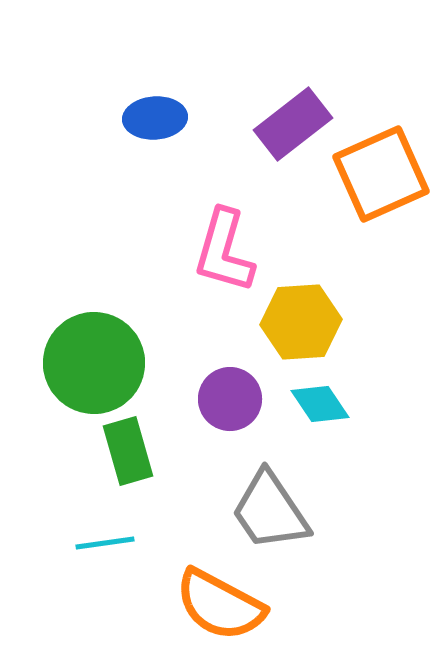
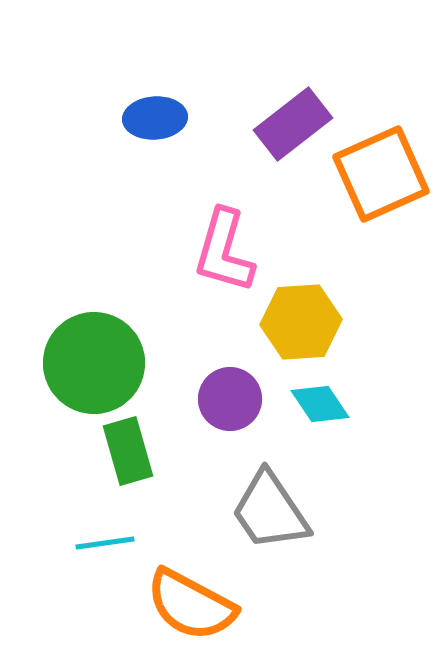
orange semicircle: moved 29 px left
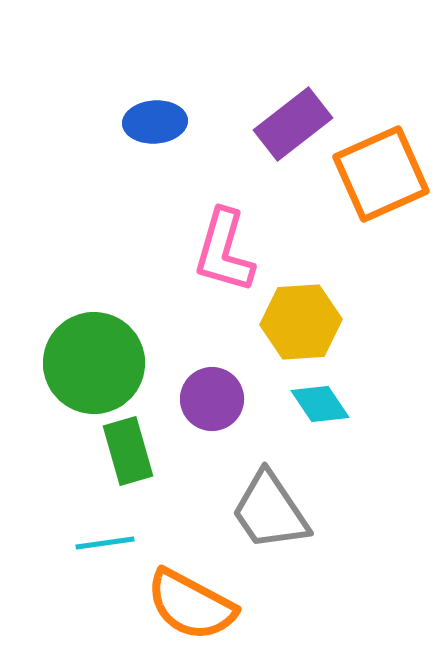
blue ellipse: moved 4 px down
purple circle: moved 18 px left
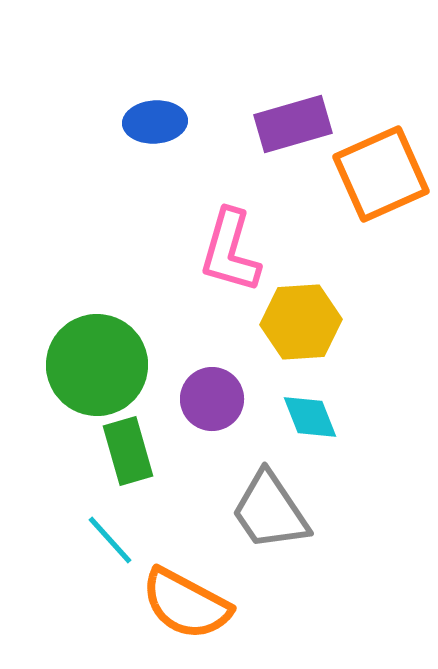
purple rectangle: rotated 22 degrees clockwise
pink L-shape: moved 6 px right
green circle: moved 3 px right, 2 px down
cyan diamond: moved 10 px left, 13 px down; rotated 12 degrees clockwise
cyan line: moved 5 px right, 3 px up; rotated 56 degrees clockwise
orange semicircle: moved 5 px left, 1 px up
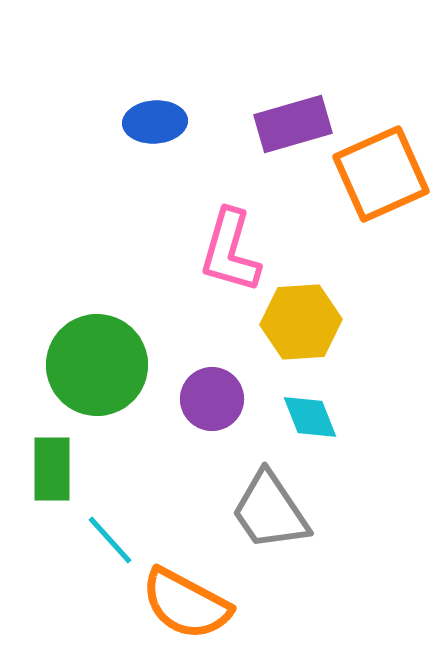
green rectangle: moved 76 px left, 18 px down; rotated 16 degrees clockwise
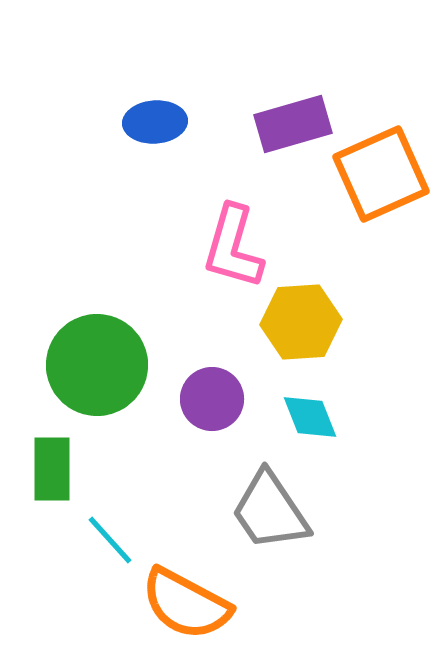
pink L-shape: moved 3 px right, 4 px up
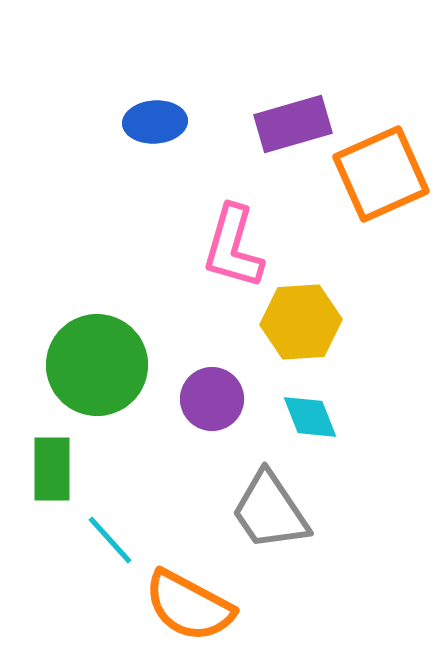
orange semicircle: moved 3 px right, 2 px down
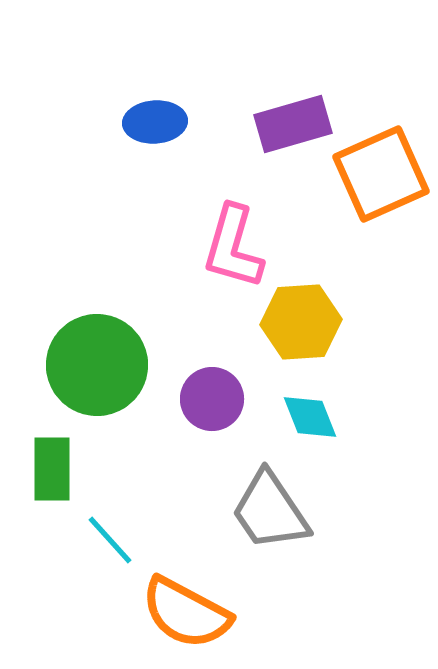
orange semicircle: moved 3 px left, 7 px down
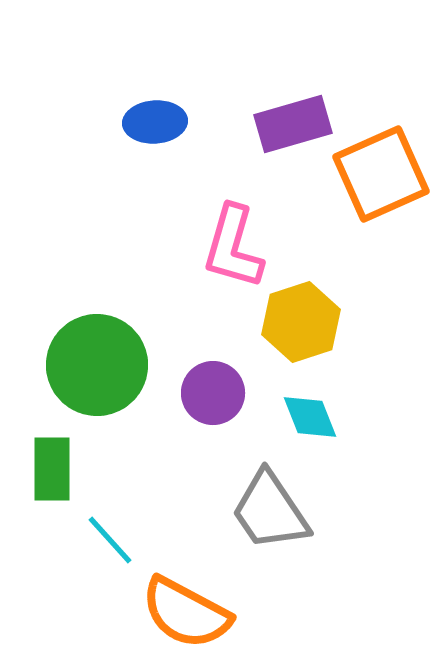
yellow hexagon: rotated 14 degrees counterclockwise
purple circle: moved 1 px right, 6 px up
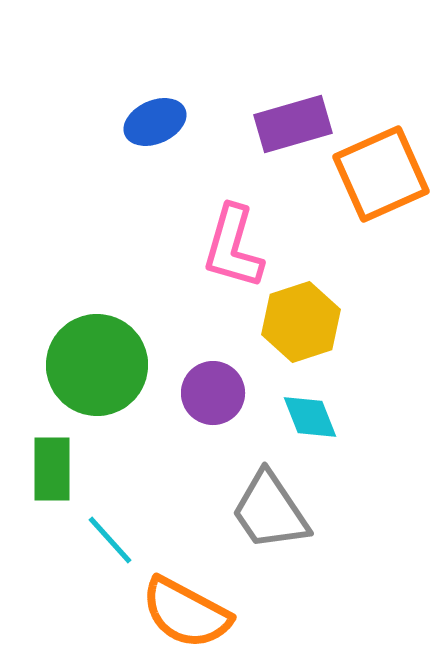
blue ellipse: rotated 20 degrees counterclockwise
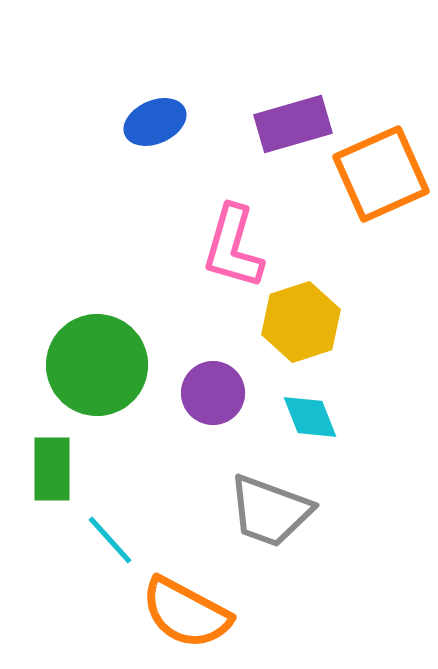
gray trapezoid: rotated 36 degrees counterclockwise
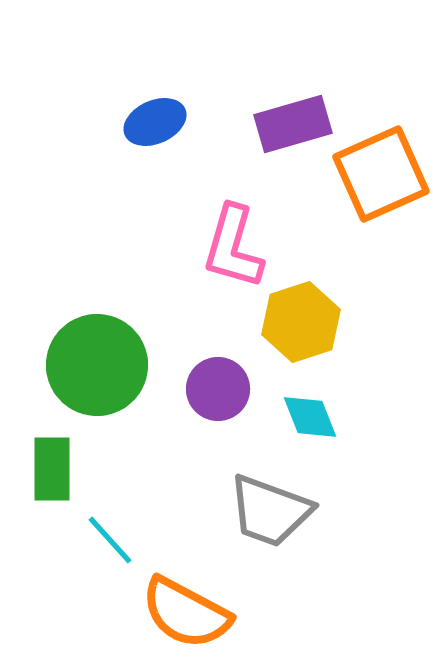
purple circle: moved 5 px right, 4 px up
